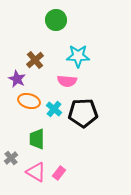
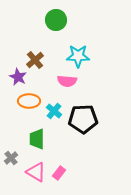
purple star: moved 1 px right, 2 px up
orange ellipse: rotated 15 degrees counterclockwise
cyan cross: moved 2 px down
black pentagon: moved 6 px down
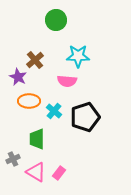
black pentagon: moved 2 px right, 2 px up; rotated 16 degrees counterclockwise
gray cross: moved 2 px right, 1 px down; rotated 16 degrees clockwise
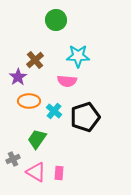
purple star: rotated 12 degrees clockwise
green trapezoid: rotated 35 degrees clockwise
pink rectangle: rotated 32 degrees counterclockwise
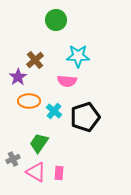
green trapezoid: moved 2 px right, 4 px down
